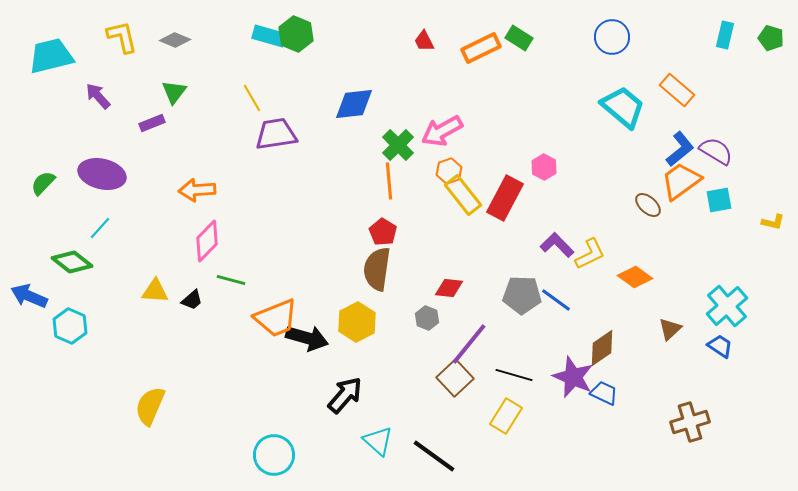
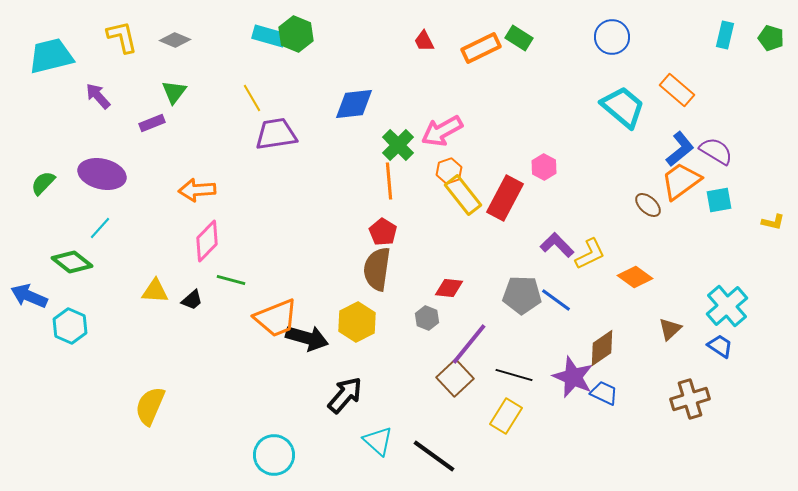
brown cross at (690, 422): moved 23 px up
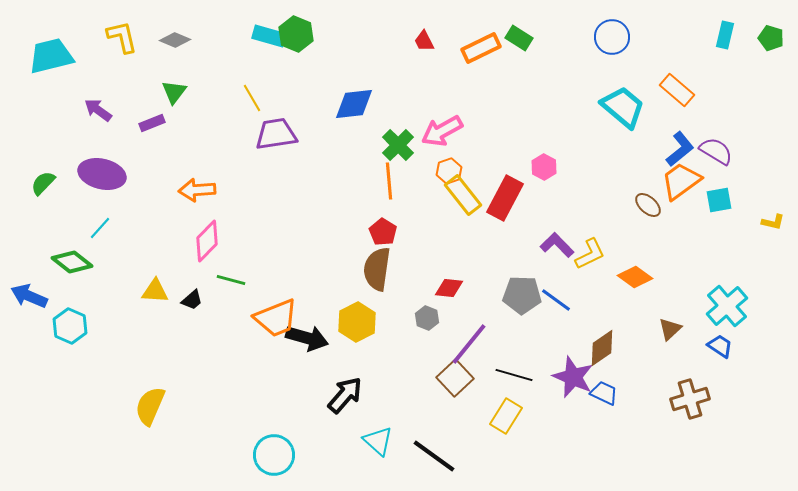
purple arrow at (98, 96): moved 14 px down; rotated 12 degrees counterclockwise
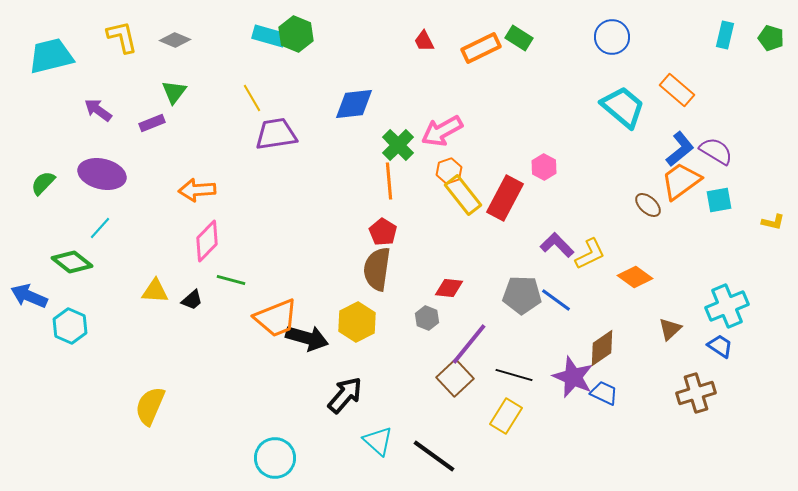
cyan cross at (727, 306): rotated 18 degrees clockwise
brown cross at (690, 399): moved 6 px right, 6 px up
cyan circle at (274, 455): moved 1 px right, 3 px down
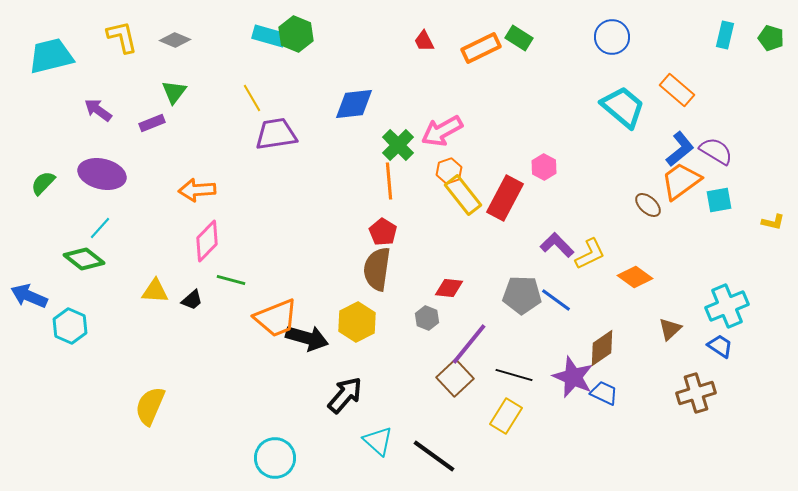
green diamond at (72, 262): moved 12 px right, 3 px up
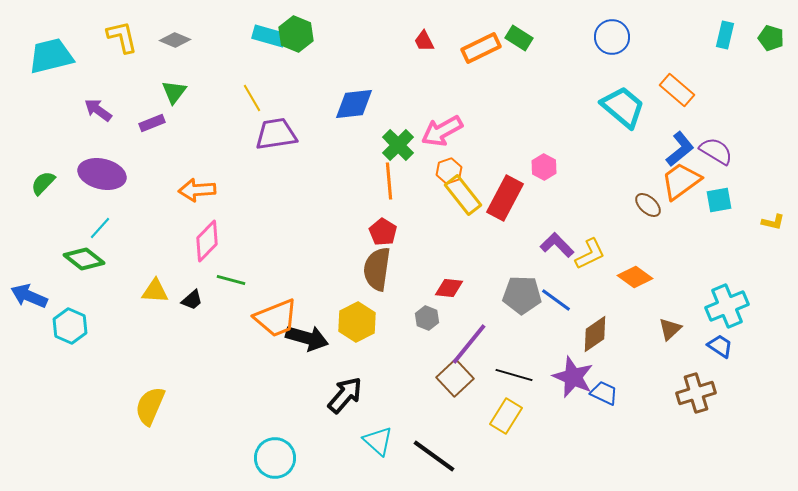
brown diamond at (602, 348): moved 7 px left, 14 px up
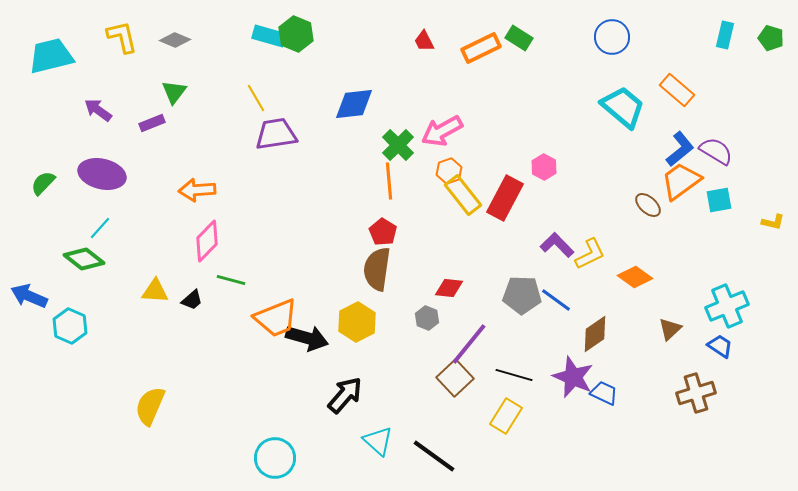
yellow line at (252, 98): moved 4 px right
